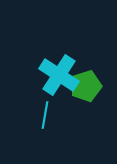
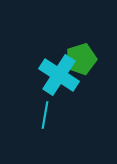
green pentagon: moved 5 px left, 27 px up
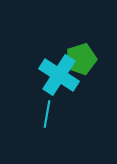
cyan line: moved 2 px right, 1 px up
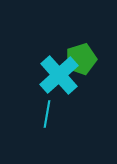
cyan cross: rotated 15 degrees clockwise
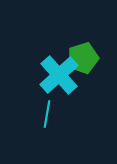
green pentagon: moved 2 px right, 1 px up
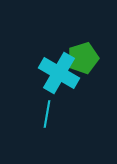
cyan cross: moved 2 px up; rotated 18 degrees counterclockwise
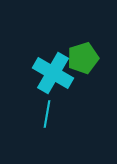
cyan cross: moved 6 px left
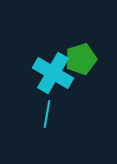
green pentagon: moved 2 px left, 1 px down
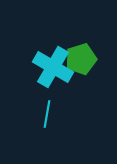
cyan cross: moved 6 px up
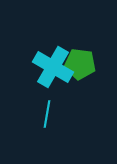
green pentagon: moved 1 px left, 5 px down; rotated 24 degrees clockwise
